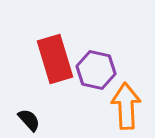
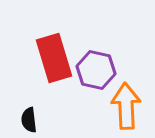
red rectangle: moved 1 px left, 1 px up
black semicircle: rotated 145 degrees counterclockwise
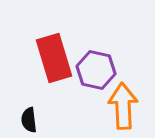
orange arrow: moved 3 px left
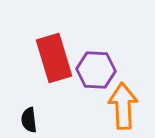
purple hexagon: rotated 9 degrees counterclockwise
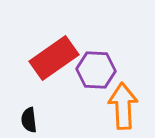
red rectangle: rotated 72 degrees clockwise
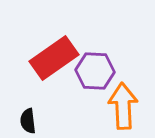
purple hexagon: moved 1 px left, 1 px down
black semicircle: moved 1 px left, 1 px down
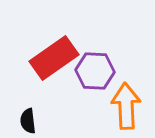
orange arrow: moved 3 px right
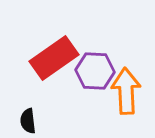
orange arrow: moved 15 px up
